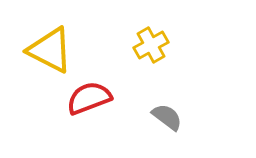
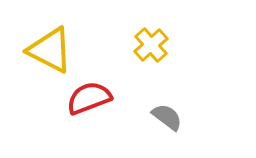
yellow cross: rotated 12 degrees counterclockwise
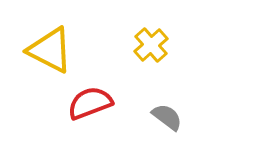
red semicircle: moved 1 px right, 5 px down
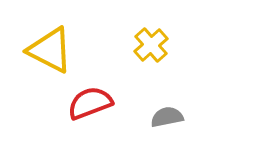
gray semicircle: rotated 48 degrees counterclockwise
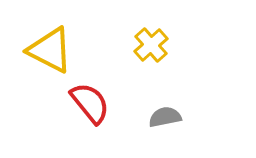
red semicircle: rotated 72 degrees clockwise
gray semicircle: moved 2 px left
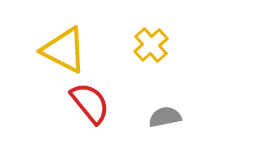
yellow triangle: moved 14 px right
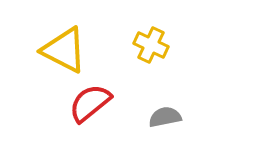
yellow cross: rotated 24 degrees counterclockwise
red semicircle: rotated 90 degrees counterclockwise
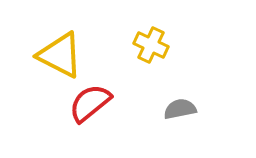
yellow triangle: moved 4 px left, 5 px down
gray semicircle: moved 15 px right, 8 px up
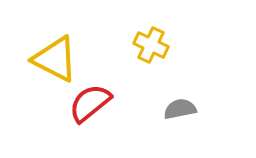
yellow triangle: moved 5 px left, 4 px down
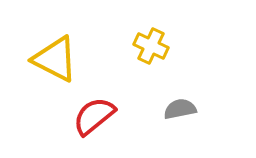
yellow cross: moved 1 px down
red semicircle: moved 4 px right, 13 px down
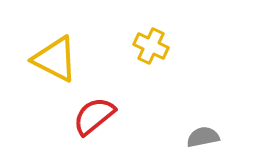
gray semicircle: moved 23 px right, 28 px down
